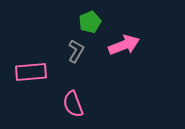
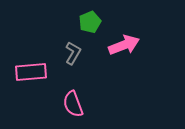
gray L-shape: moved 3 px left, 2 px down
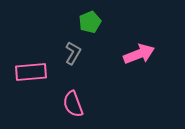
pink arrow: moved 15 px right, 9 px down
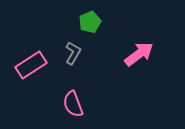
pink arrow: rotated 16 degrees counterclockwise
pink rectangle: moved 7 px up; rotated 28 degrees counterclockwise
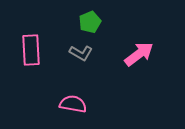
gray L-shape: moved 8 px right; rotated 90 degrees clockwise
pink rectangle: moved 15 px up; rotated 60 degrees counterclockwise
pink semicircle: rotated 120 degrees clockwise
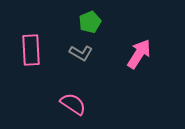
pink arrow: rotated 20 degrees counterclockwise
pink semicircle: rotated 24 degrees clockwise
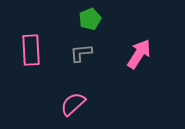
green pentagon: moved 3 px up
gray L-shape: rotated 145 degrees clockwise
pink semicircle: rotated 76 degrees counterclockwise
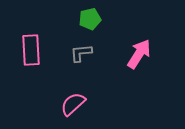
green pentagon: rotated 10 degrees clockwise
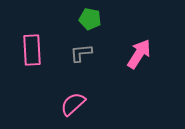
green pentagon: rotated 25 degrees clockwise
pink rectangle: moved 1 px right
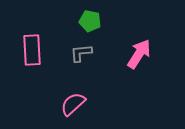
green pentagon: moved 2 px down
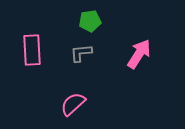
green pentagon: rotated 20 degrees counterclockwise
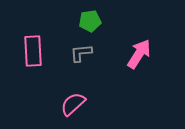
pink rectangle: moved 1 px right, 1 px down
